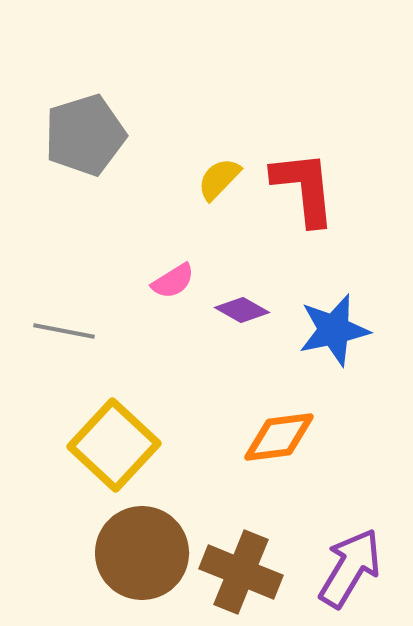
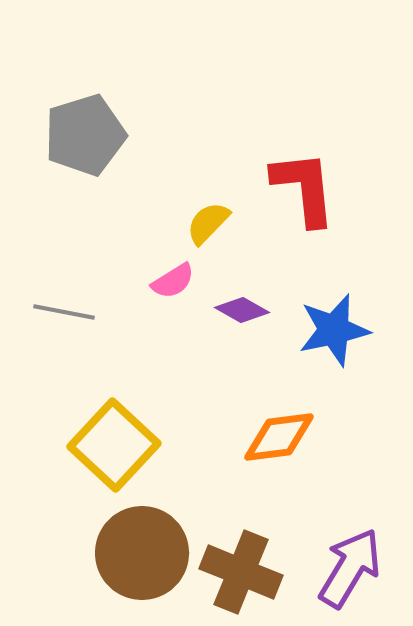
yellow semicircle: moved 11 px left, 44 px down
gray line: moved 19 px up
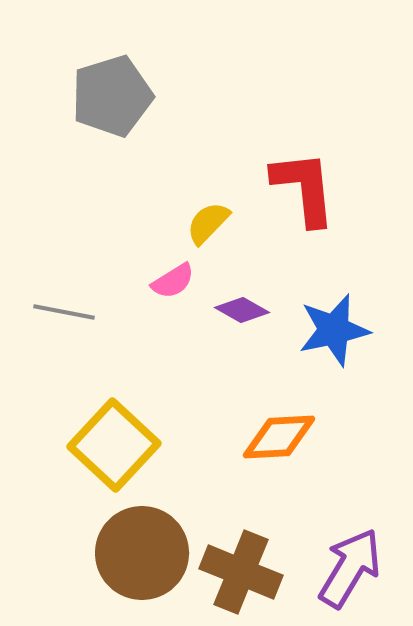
gray pentagon: moved 27 px right, 39 px up
orange diamond: rotated 4 degrees clockwise
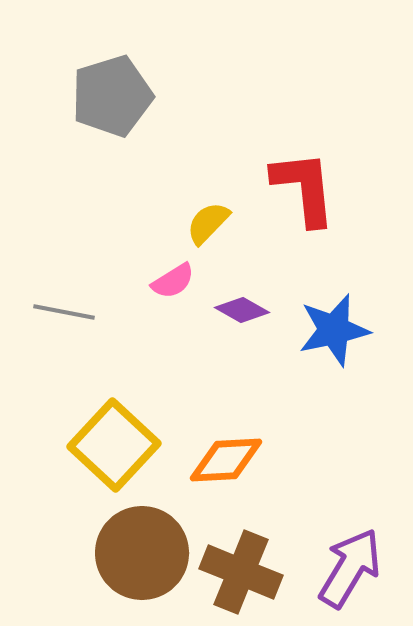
orange diamond: moved 53 px left, 23 px down
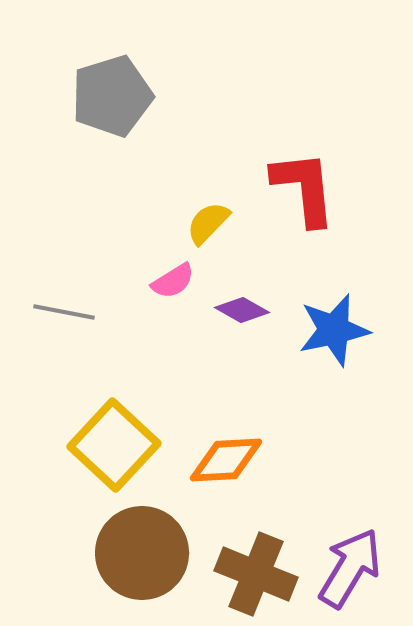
brown cross: moved 15 px right, 2 px down
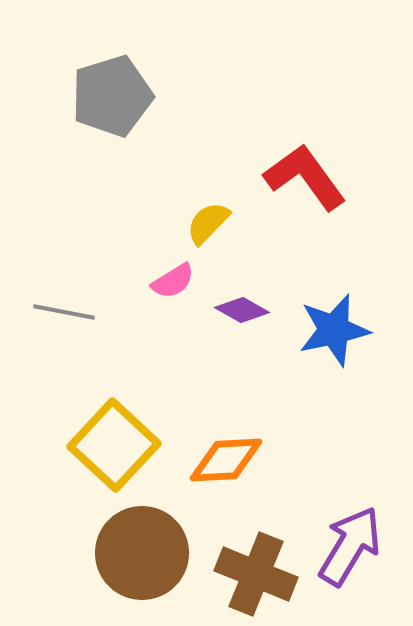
red L-shape: moved 1 px right, 11 px up; rotated 30 degrees counterclockwise
purple arrow: moved 22 px up
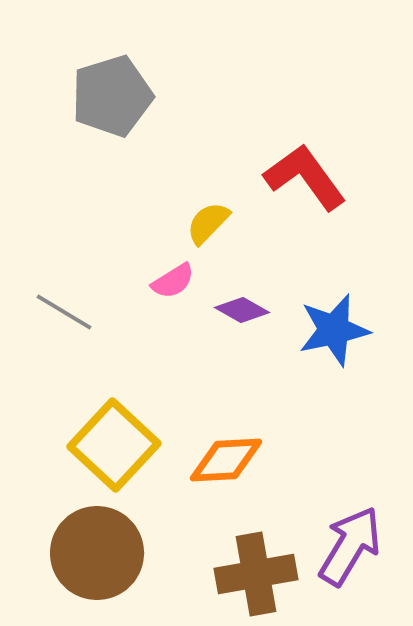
gray line: rotated 20 degrees clockwise
brown circle: moved 45 px left
brown cross: rotated 32 degrees counterclockwise
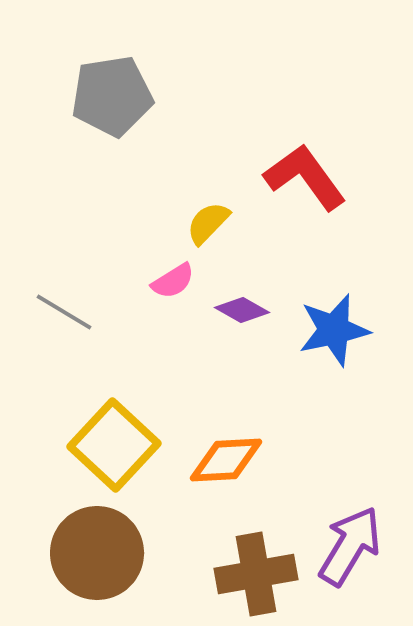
gray pentagon: rotated 8 degrees clockwise
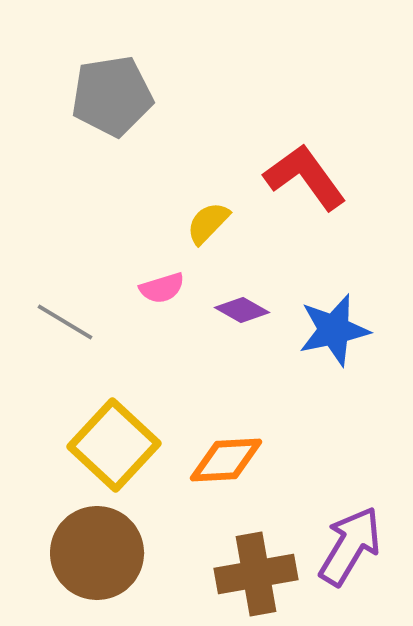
pink semicircle: moved 11 px left, 7 px down; rotated 15 degrees clockwise
gray line: moved 1 px right, 10 px down
